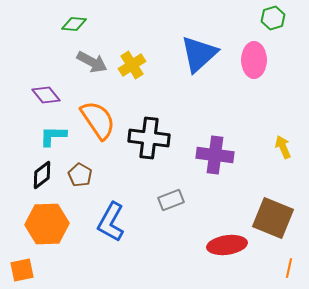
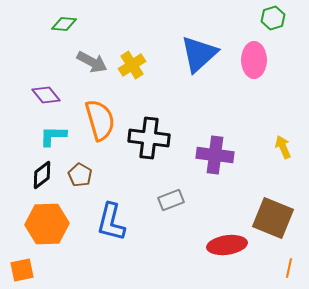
green diamond: moved 10 px left
orange semicircle: moved 2 px right; rotated 18 degrees clockwise
blue L-shape: rotated 15 degrees counterclockwise
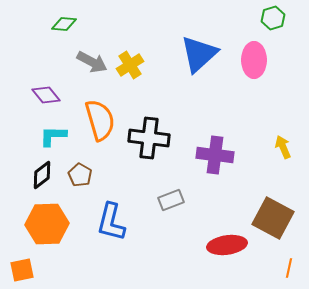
yellow cross: moved 2 px left
brown square: rotated 6 degrees clockwise
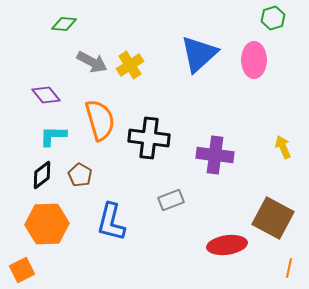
orange square: rotated 15 degrees counterclockwise
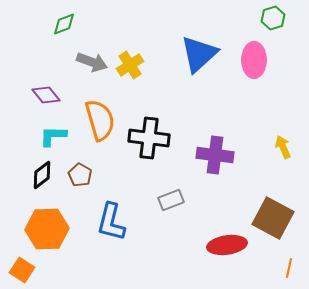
green diamond: rotated 25 degrees counterclockwise
gray arrow: rotated 8 degrees counterclockwise
orange hexagon: moved 5 px down
orange square: rotated 30 degrees counterclockwise
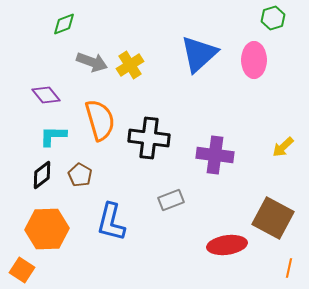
yellow arrow: rotated 110 degrees counterclockwise
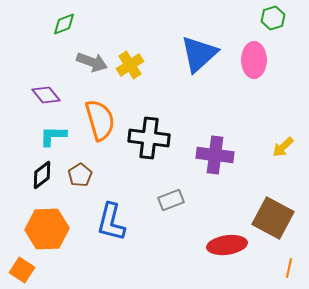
brown pentagon: rotated 10 degrees clockwise
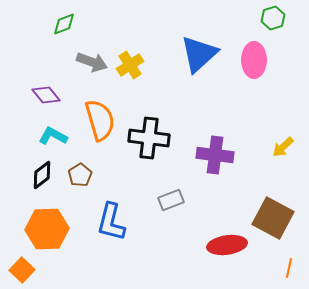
cyan L-shape: rotated 28 degrees clockwise
orange square: rotated 10 degrees clockwise
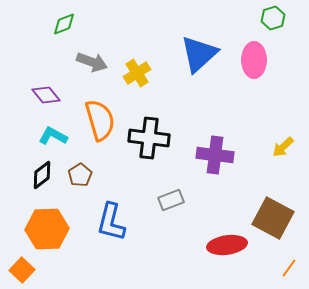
yellow cross: moved 7 px right, 8 px down
orange line: rotated 24 degrees clockwise
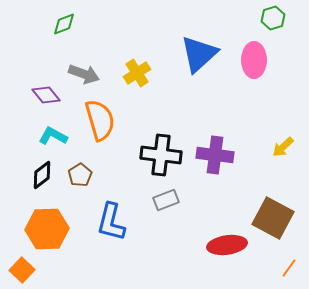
gray arrow: moved 8 px left, 12 px down
black cross: moved 12 px right, 17 px down
gray rectangle: moved 5 px left
